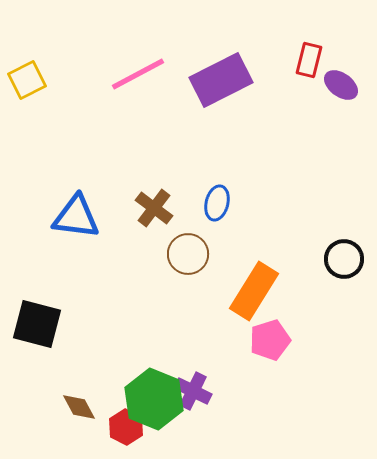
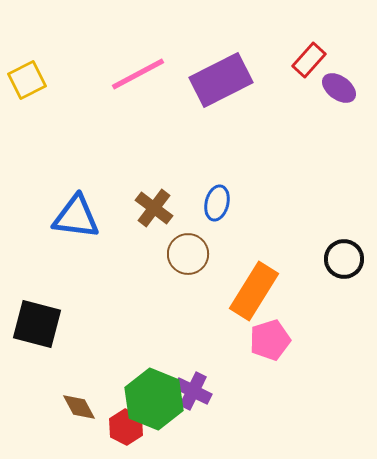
red rectangle: rotated 28 degrees clockwise
purple ellipse: moved 2 px left, 3 px down
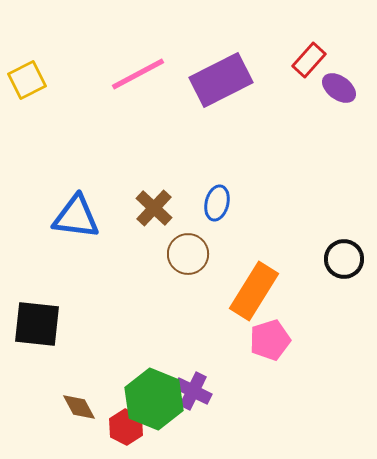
brown cross: rotated 6 degrees clockwise
black square: rotated 9 degrees counterclockwise
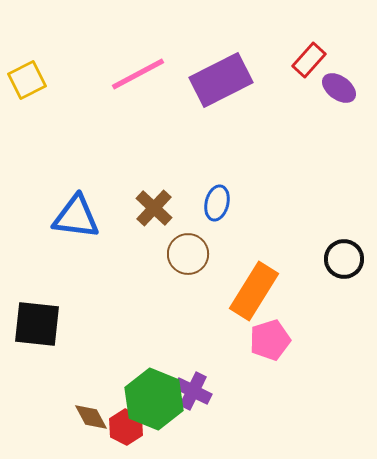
brown diamond: moved 12 px right, 10 px down
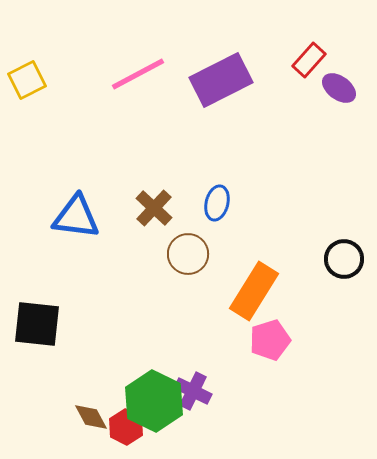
green hexagon: moved 2 px down; rotated 4 degrees clockwise
